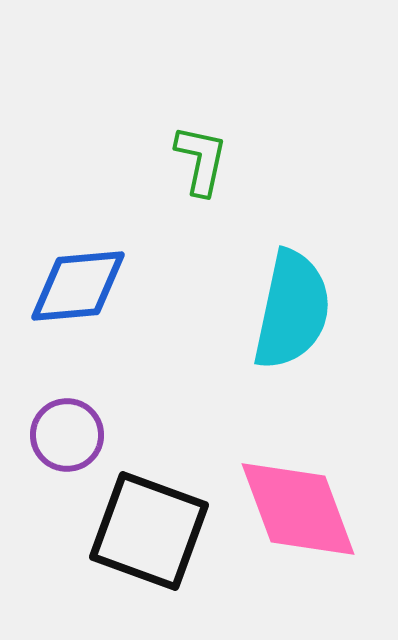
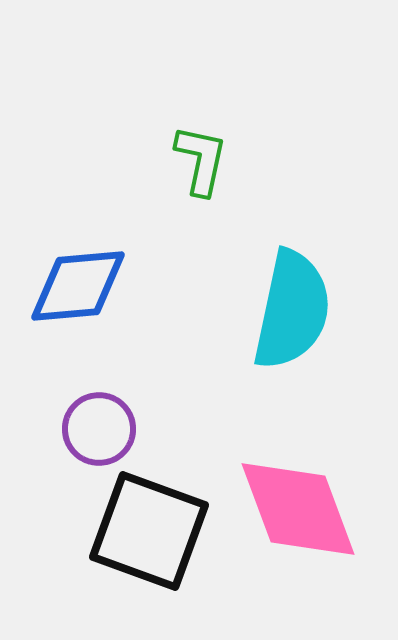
purple circle: moved 32 px right, 6 px up
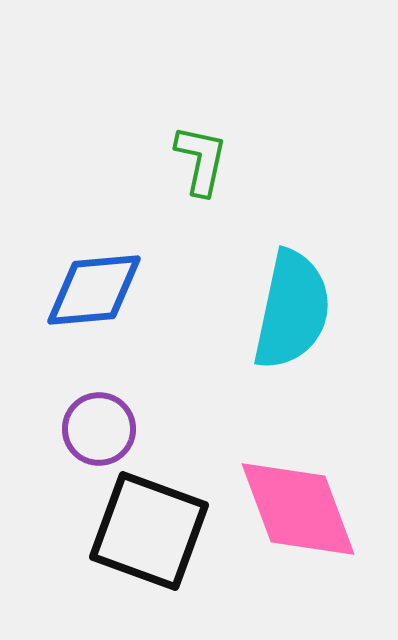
blue diamond: moved 16 px right, 4 px down
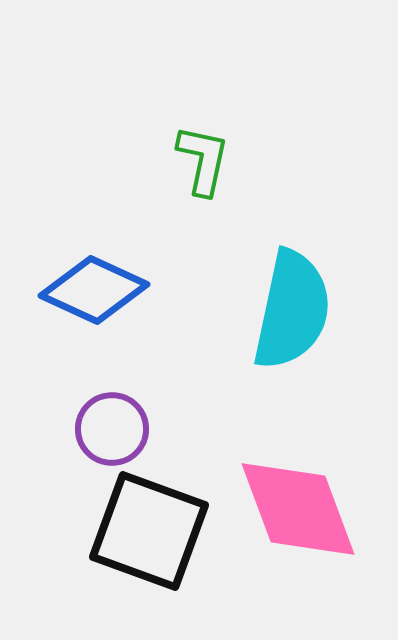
green L-shape: moved 2 px right
blue diamond: rotated 30 degrees clockwise
purple circle: moved 13 px right
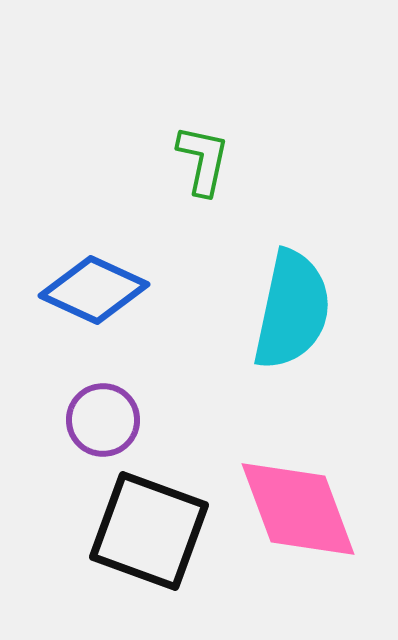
purple circle: moved 9 px left, 9 px up
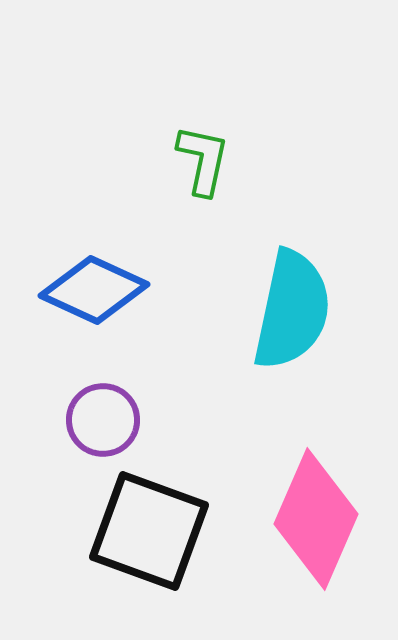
pink diamond: moved 18 px right, 10 px down; rotated 44 degrees clockwise
